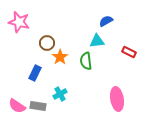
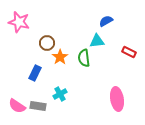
green semicircle: moved 2 px left, 3 px up
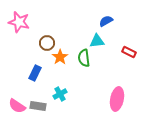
pink ellipse: rotated 20 degrees clockwise
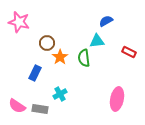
gray rectangle: moved 2 px right, 3 px down
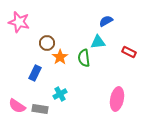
cyan triangle: moved 1 px right, 1 px down
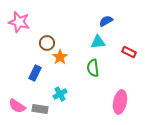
green semicircle: moved 9 px right, 10 px down
pink ellipse: moved 3 px right, 3 px down
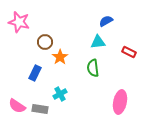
brown circle: moved 2 px left, 1 px up
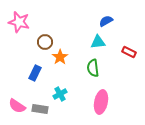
pink ellipse: moved 19 px left
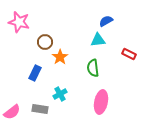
cyan triangle: moved 2 px up
red rectangle: moved 2 px down
pink semicircle: moved 5 px left, 6 px down; rotated 72 degrees counterclockwise
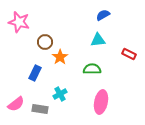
blue semicircle: moved 3 px left, 6 px up
green semicircle: moved 1 px left, 1 px down; rotated 96 degrees clockwise
pink semicircle: moved 4 px right, 8 px up
